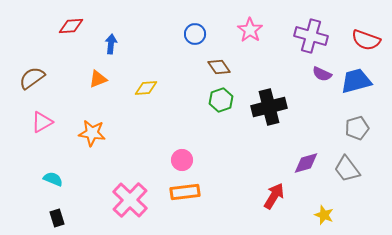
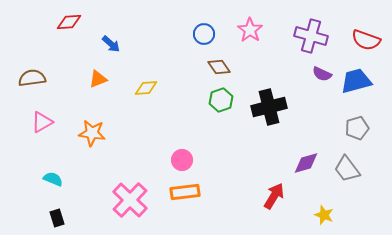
red diamond: moved 2 px left, 4 px up
blue circle: moved 9 px right
blue arrow: rotated 126 degrees clockwise
brown semicircle: rotated 28 degrees clockwise
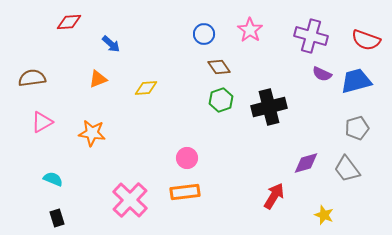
pink circle: moved 5 px right, 2 px up
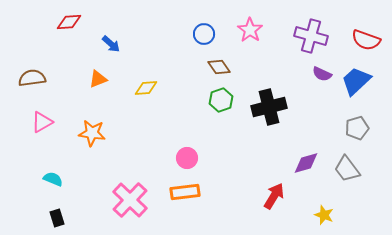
blue trapezoid: rotated 28 degrees counterclockwise
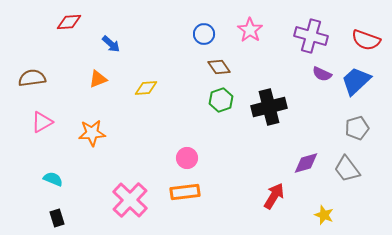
orange star: rotated 12 degrees counterclockwise
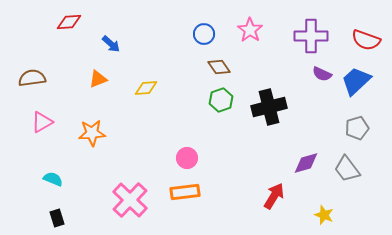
purple cross: rotated 16 degrees counterclockwise
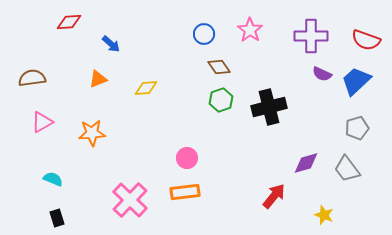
red arrow: rotated 8 degrees clockwise
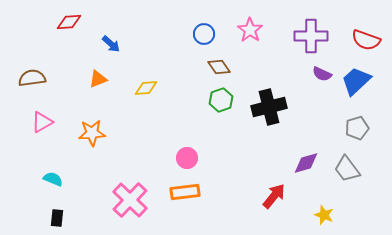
black rectangle: rotated 24 degrees clockwise
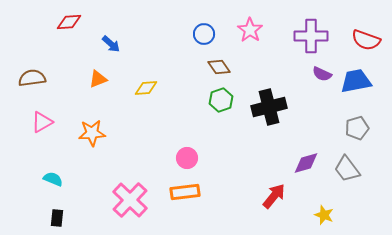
blue trapezoid: rotated 32 degrees clockwise
